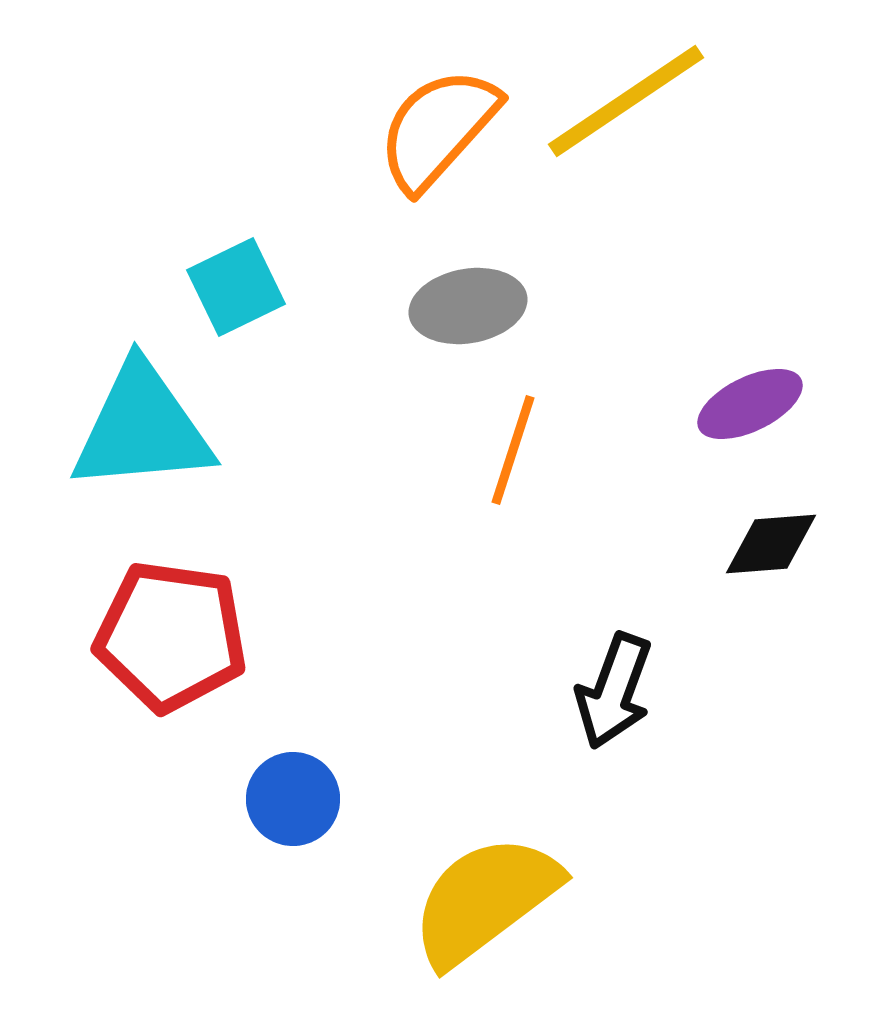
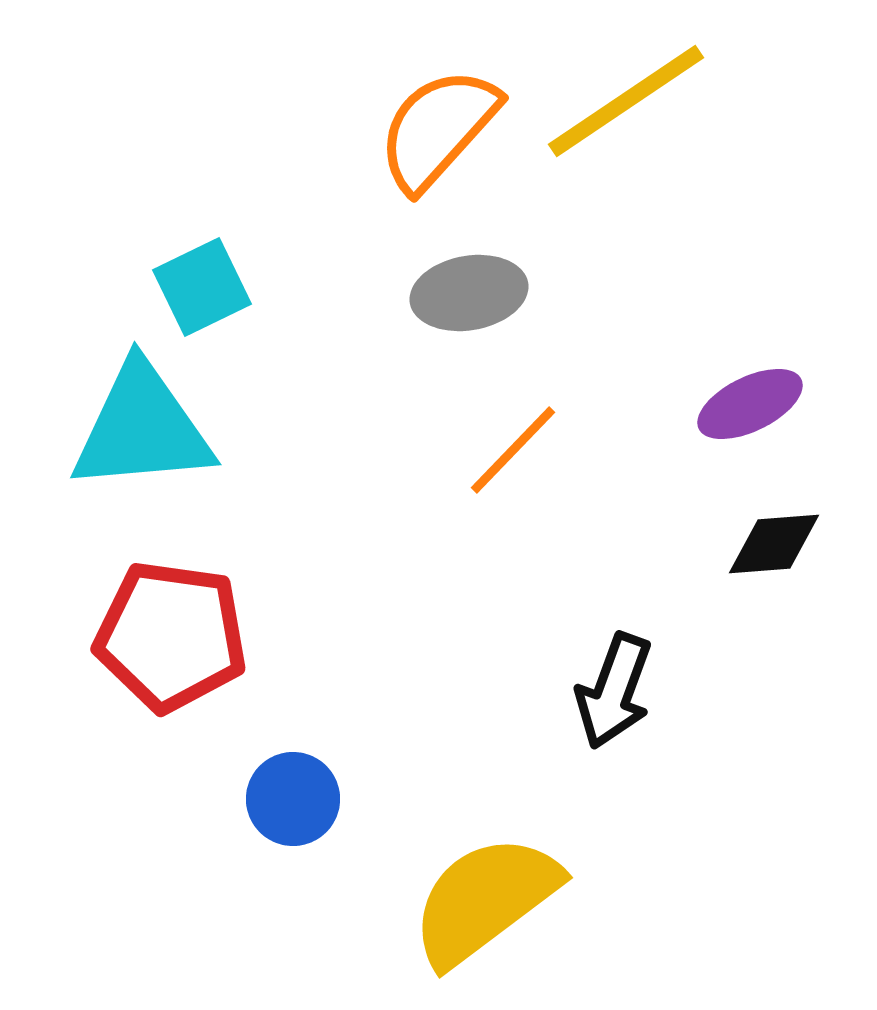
cyan square: moved 34 px left
gray ellipse: moved 1 px right, 13 px up
orange line: rotated 26 degrees clockwise
black diamond: moved 3 px right
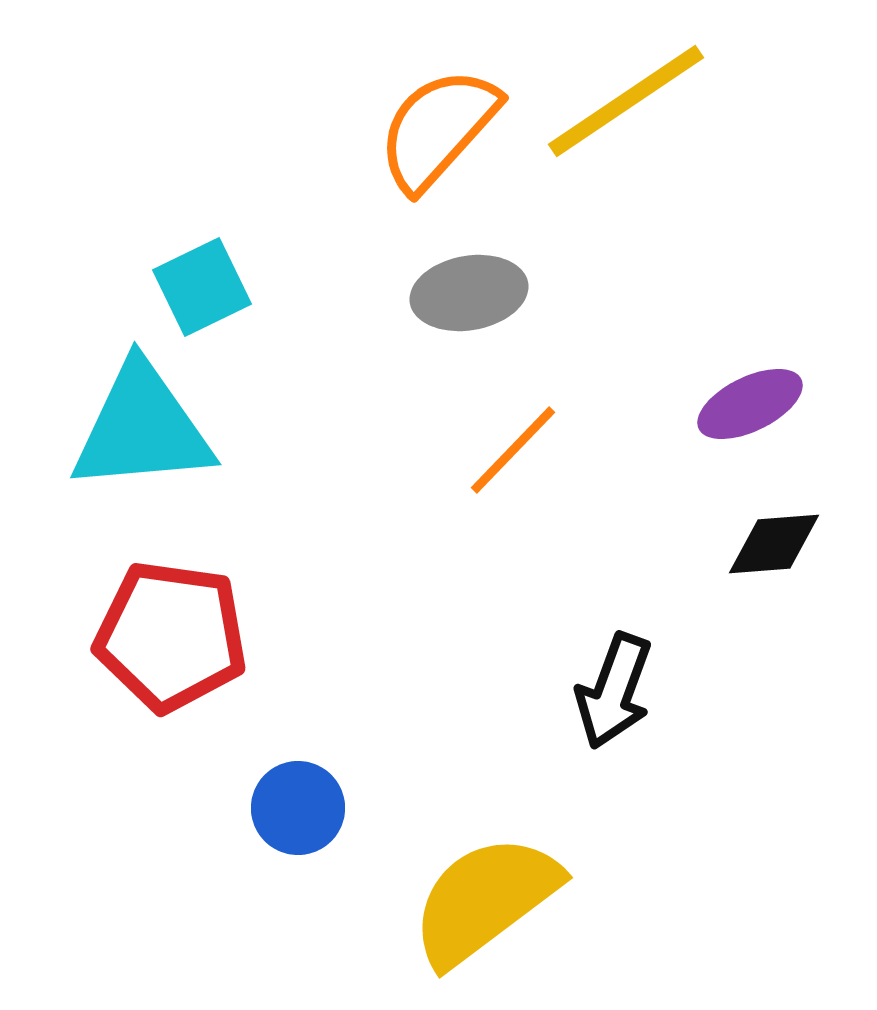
blue circle: moved 5 px right, 9 px down
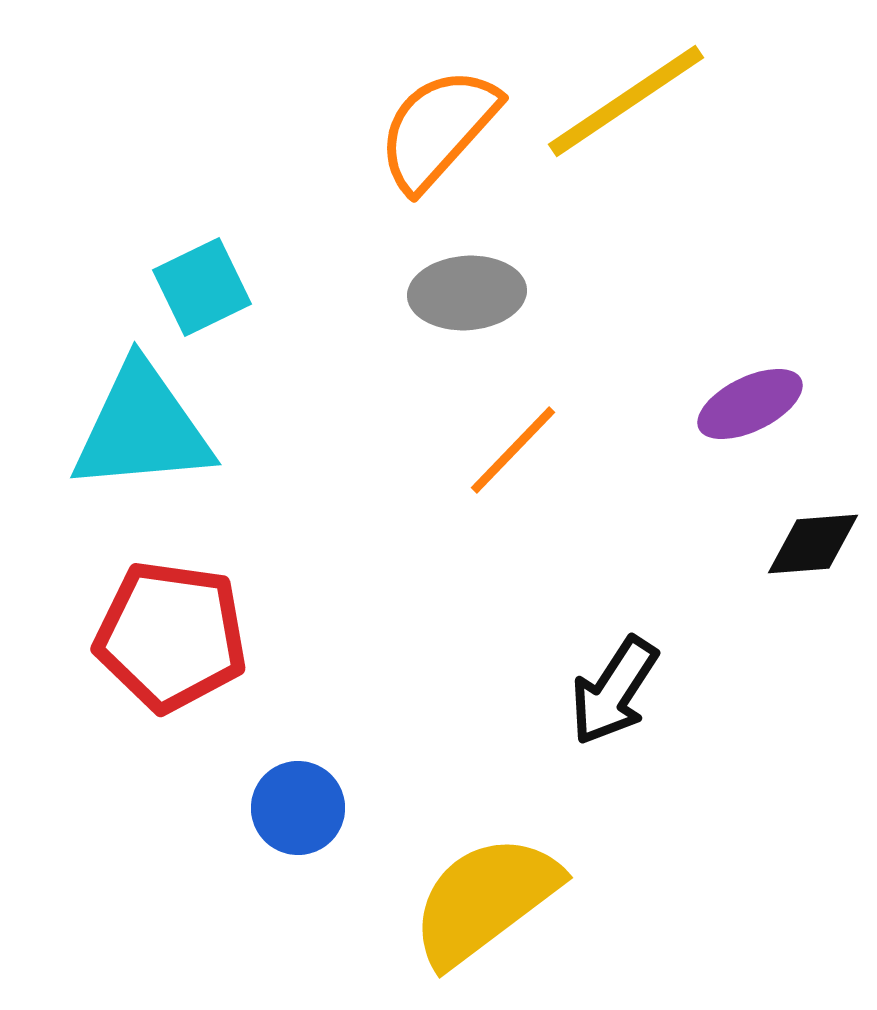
gray ellipse: moved 2 px left; rotated 6 degrees clockwise
black diamond: moved 39 px right
black arrow: rotated 13 degrees clockwise
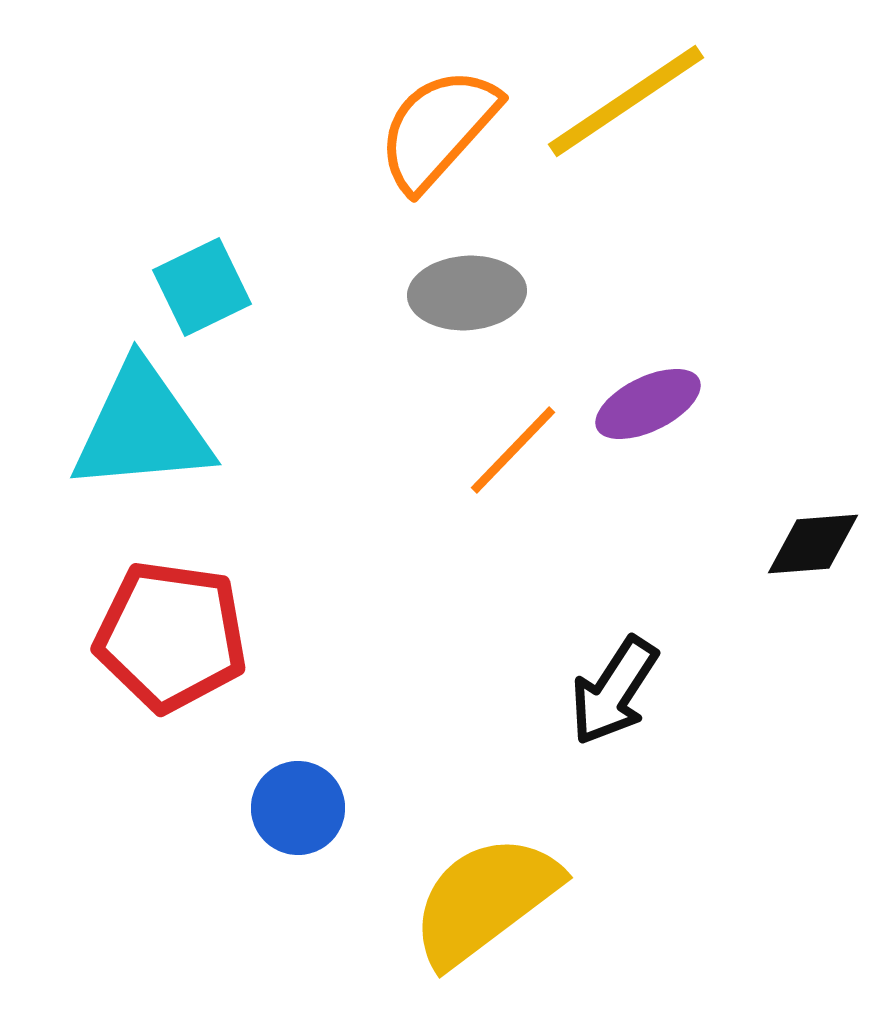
purple ellipse: moved 102 px left
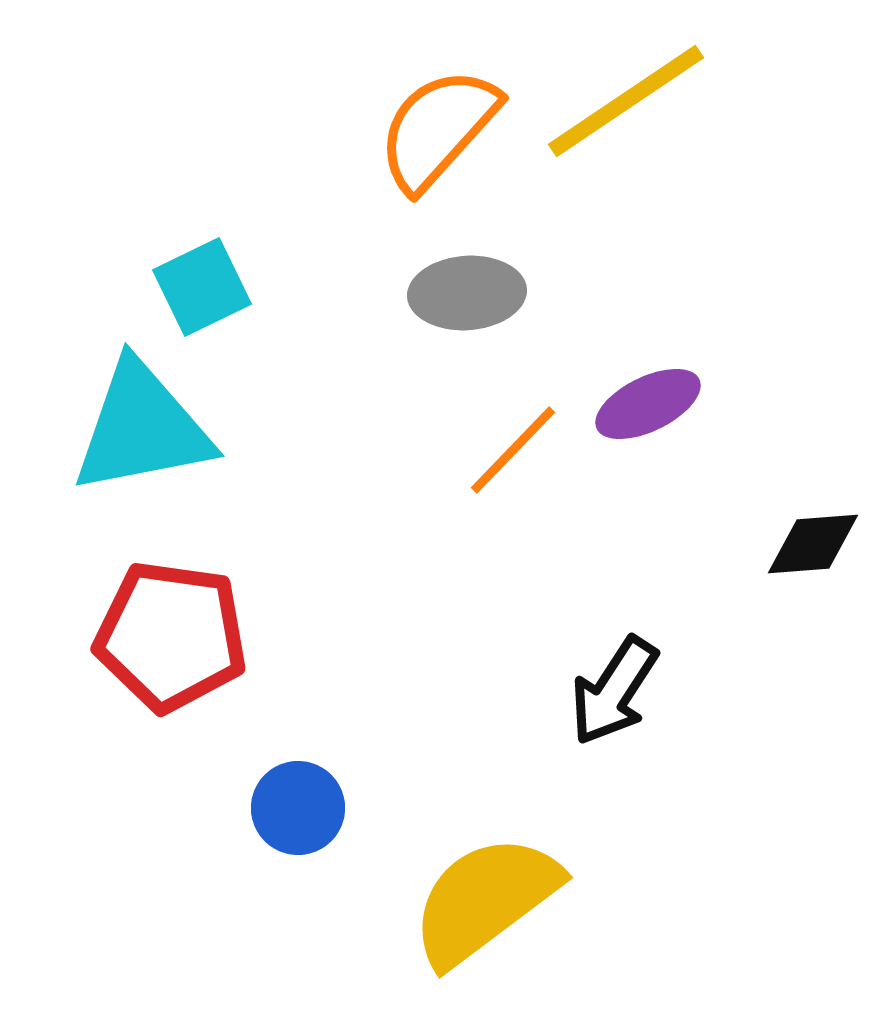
cyan triangle: rotated 6 degrees counterclockwise
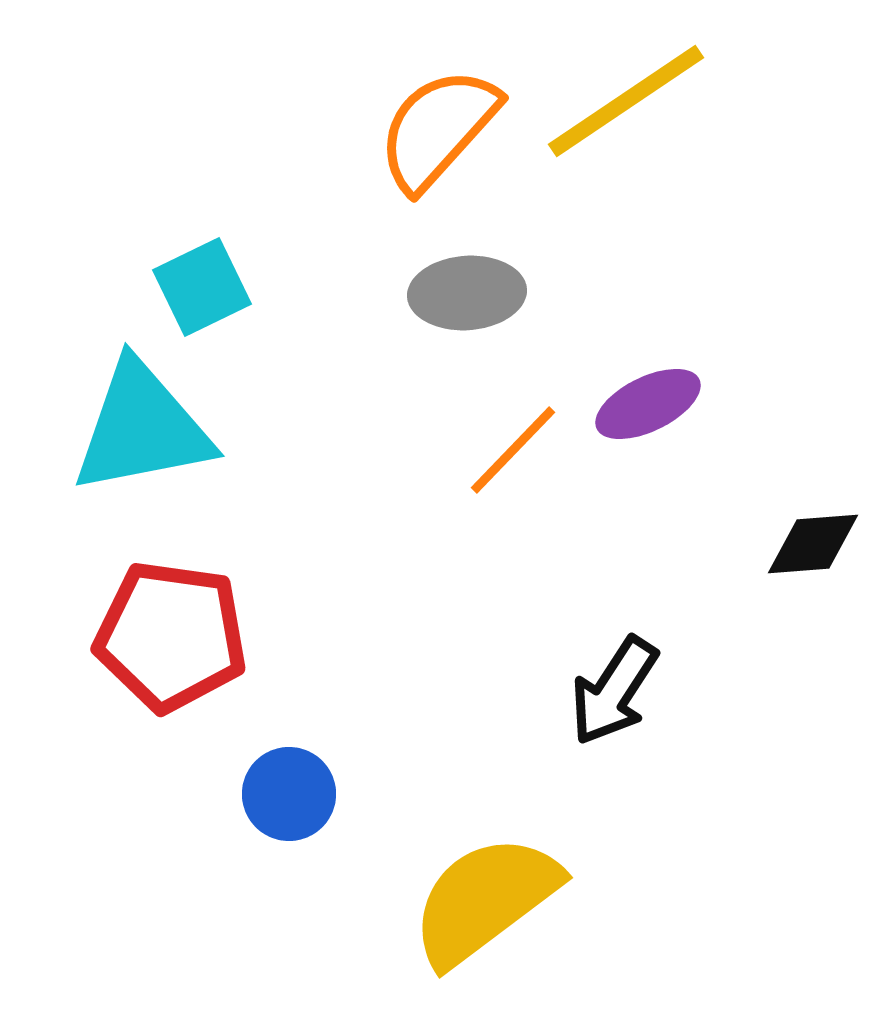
blue circle: moved 9 px left, 14 px up
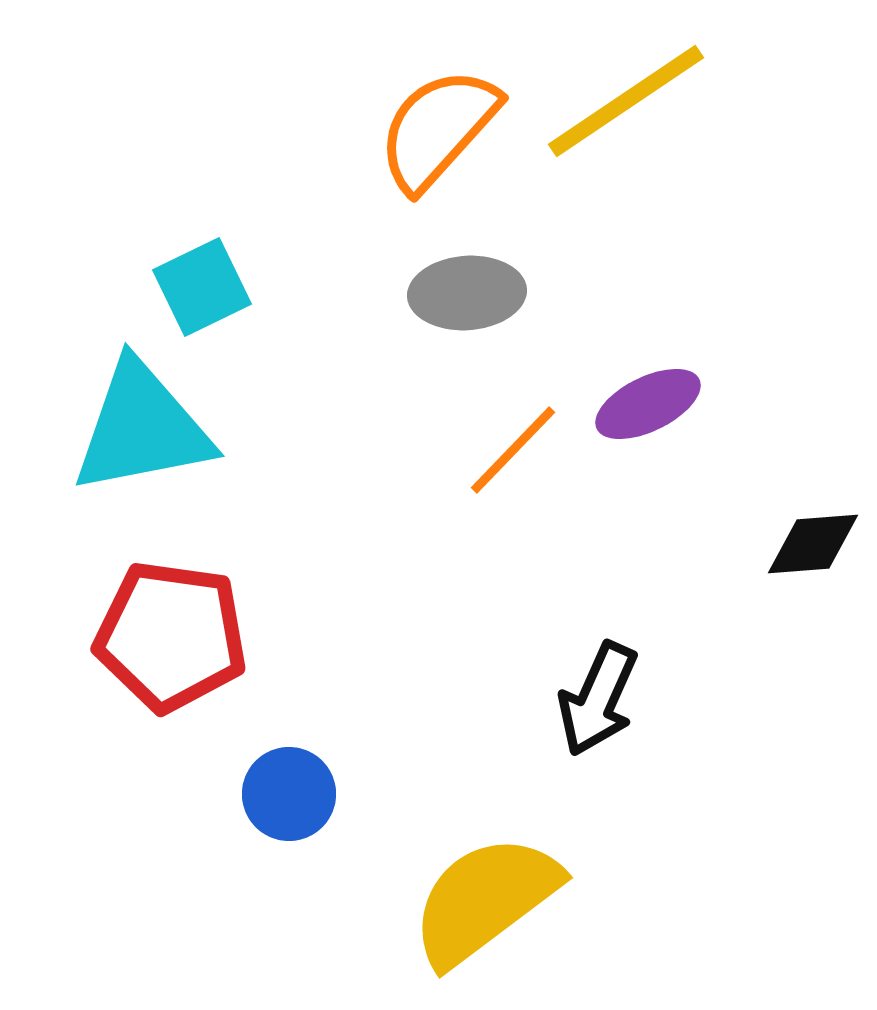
black arrow: moved 16 px left, 8 px down; rotated 9 degrees counterclockwise
